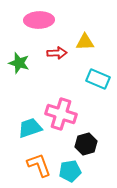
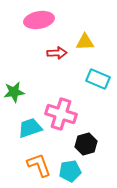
pink ellipse: rotated 8 degrees counterclockwise
green star: moved 5 px left, 29 px down; rotated 25 degrees counterclockwise
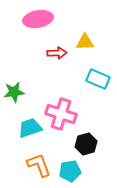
pink ellipse: moved 1 px left, 1 px up
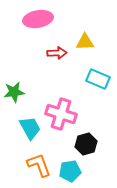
cyan trapezoid: rotated 80 degrees clockwise
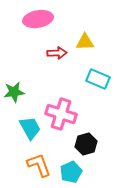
cyan pentagon: moved 1 px right, 1 px down; rotated 15 degrees counterclockwise
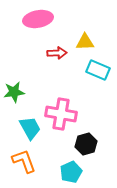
cyan rectangle: moved 9 px up
pink cross: rotated 8 degrees counterclockwise
orange L-shape: moved 15 px left, 4 px up
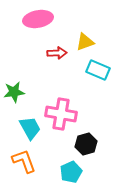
yellow triangle: rotated 18 degrees counterclockwise
